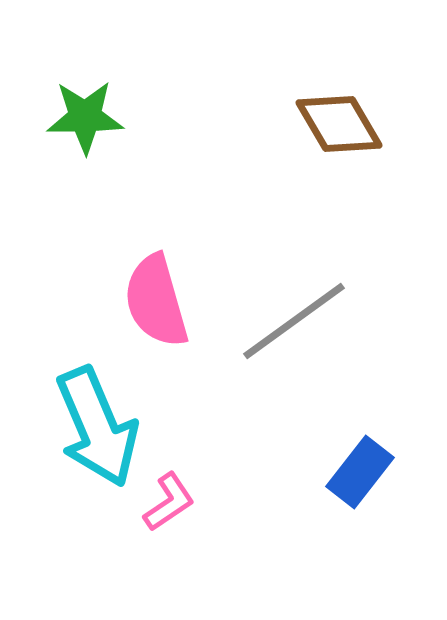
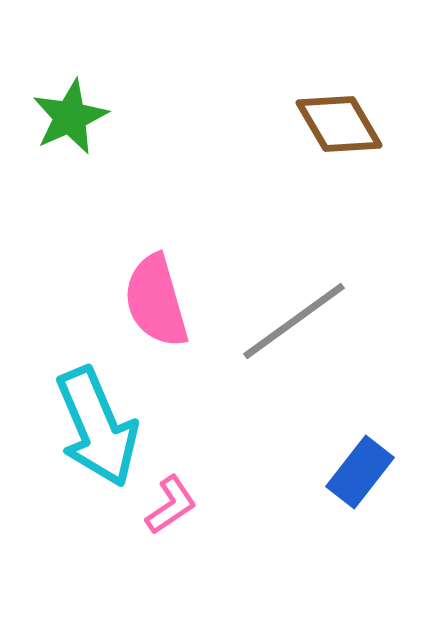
green star: moved 15 px left; rotated 24 degrees counterclockwise
pink L-shape: moved 2 px right, 3 px down
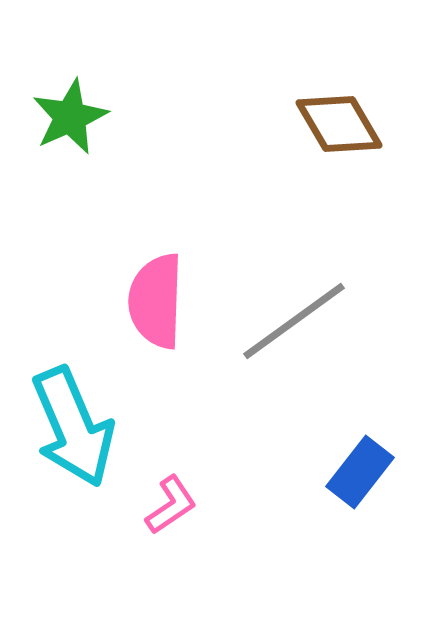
pink semicircle: rotated 18 degrees clockwise
cyan arrow: moved 24 px left
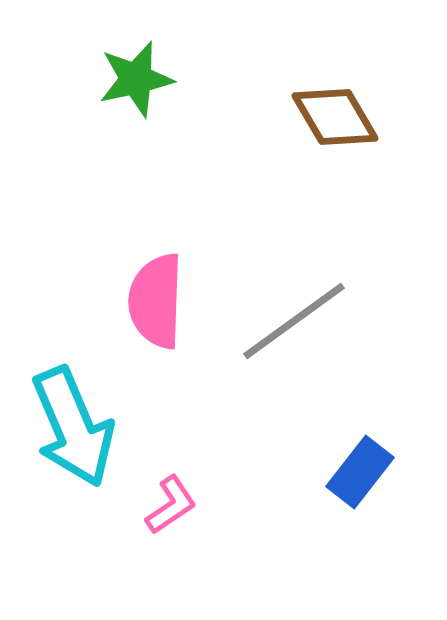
green star: moved 66 px right, 38 px up; rotated 12 degrees clockwise
brown diamond: moved 4 px left, 7 px up
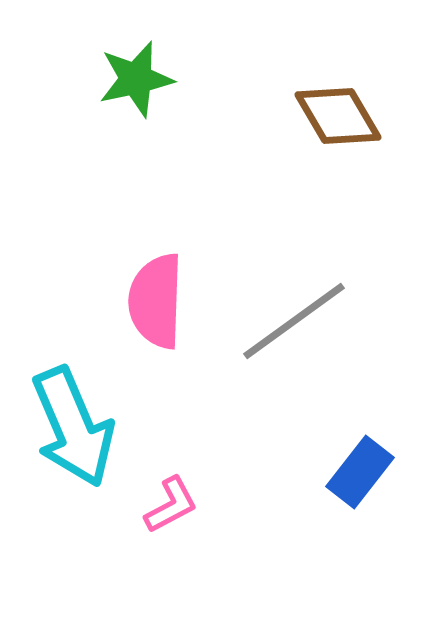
brown diamond: moved 3 px right, 1 px up
pink L-shape: rotated 6 degrees clockwise
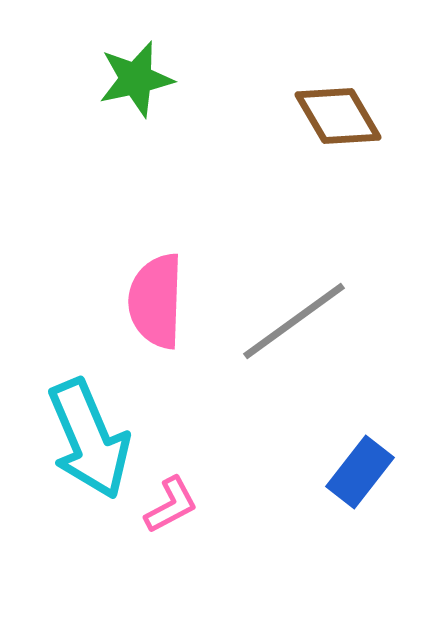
cyan arrow: moved 16 px right, 12 px down
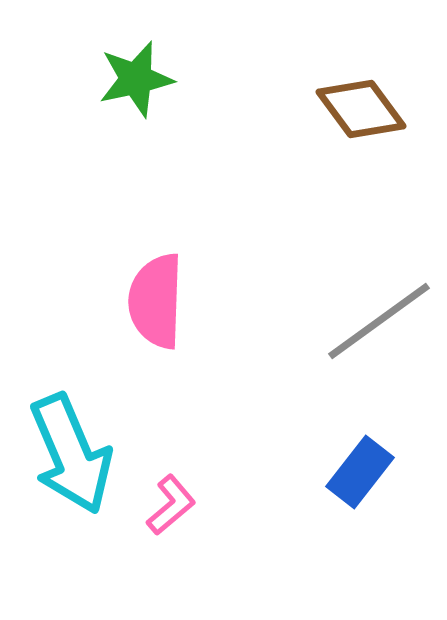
brown diamond: moved 23 px right, 7 px up; rotated 6 degrees counterclockwise
gray line: moved 85 px right
cyan arrow: moved 18 px left, 15 px down
pink L-shape: rotated 12 degrees counterclockwise
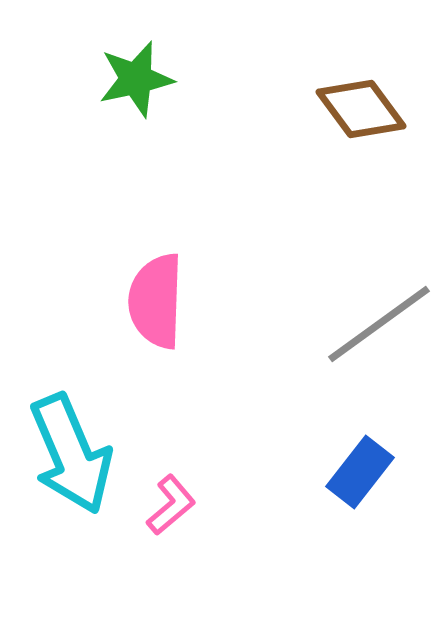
gray line: moved 3 px down
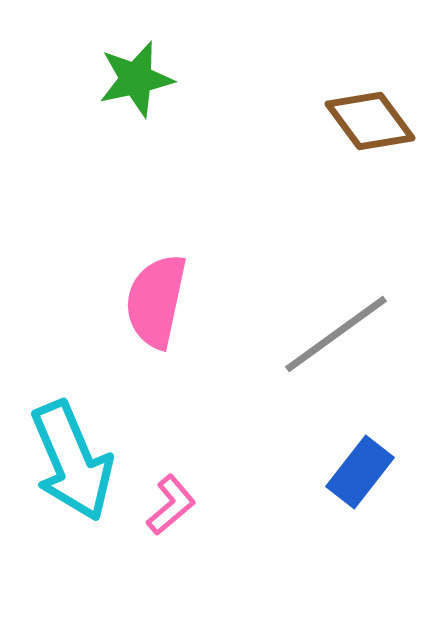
brown diamond: moved 9 px right, 12 px down
pink semicircle: rotated 10 degrees clockwise
gray line: moved 43 px left, 10 px down
cyan arrow: moved 1 px right, 7 px down
